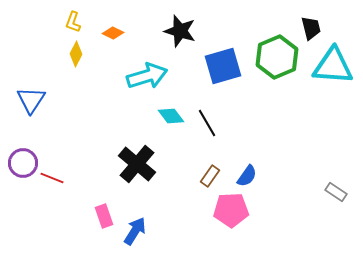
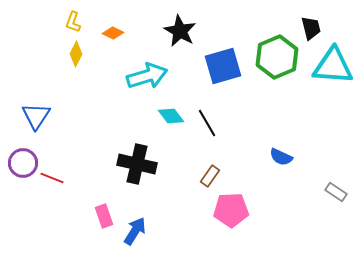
black star: rotated 12 degrees clockwise
blue triangle: moved 5 px right, 16 px down
black cross: rotated 27 degrees counterclockwise
blue semicircle: moved 34 px right, 19 px up; rotated 80 degrees clockwise
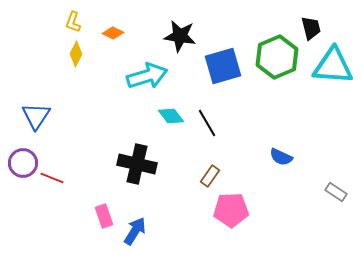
black star: moved 5 px down; rotated 20 degrees counterclockwise
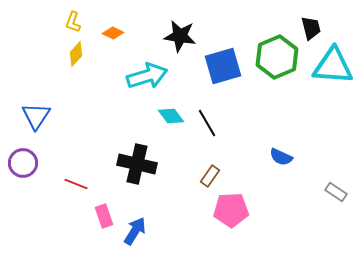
yellow diamond: rotated 15 degrees clockwise
red line: moved 24 px right, 6 px down
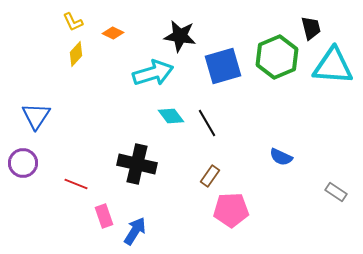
yellow L-shape: rotated 45 degrees counterclockwise
cyan arrow: moved 6 px right, 3 px up
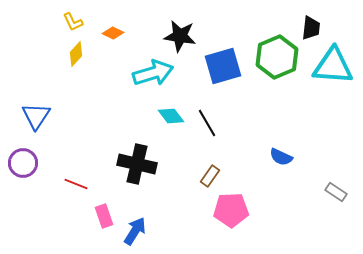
black trapezoid: rotated 20 degrees clockwise
